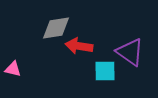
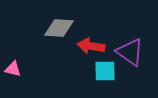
gray diamond: moved 3 px right; rotated 12 degrees clockwise
red arrow: moved 12 px right
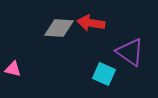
red arrow: moved 23 px up
cyan square: moved 1 px left, 3 px down; rotated 25 degrees clockwise
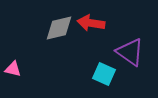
gray diamond: rotated 16 degrees counterclockwise
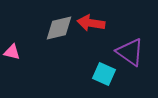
pink triangle: moved 1 px left, 17 px up
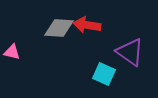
red arrow: moved 4 px left, 2 px down
gray diamond: rotated 16 degrees clockwise
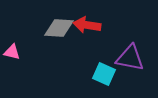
purple triangle: moved 6 px down; rotated 24 degrees counterclockwise
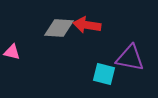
cyan square: rotated 10 degrees counterclockwise
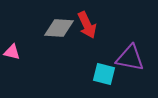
red arrow: rotated 124 degrees counterclockwise
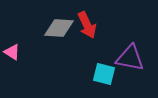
pink triangle: rotated 18 degrees clockwise
